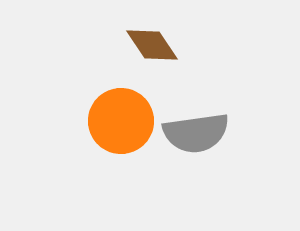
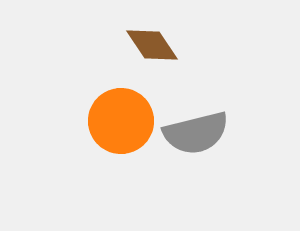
gray semicircle: rotated 6 degrees counterclockwise
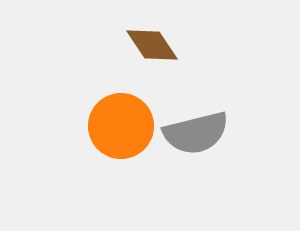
orange circle: moved 5 px down
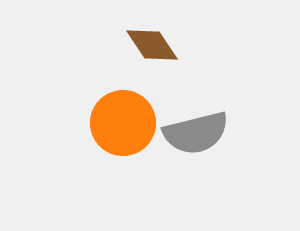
orange circle: moved 2 px right, 3 px up
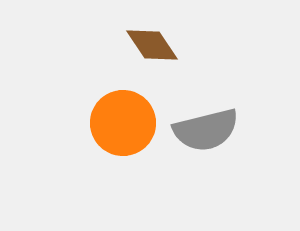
gray semicircle: moved 10 px right, 3 px up
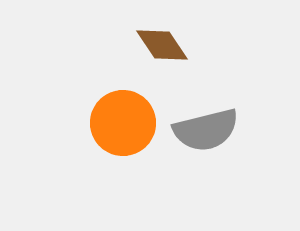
brown diamond: moved 10 px right
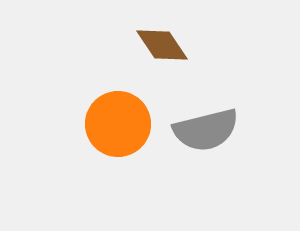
orange circle: moved 5 px left, 1 px down
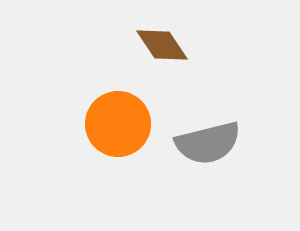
gray semicircle: moved 2 px right, 13 px down
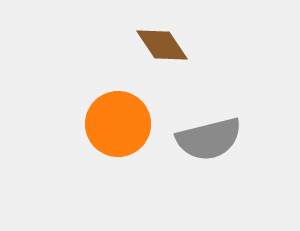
gray semicircle: moved 1 px right, 4 px up
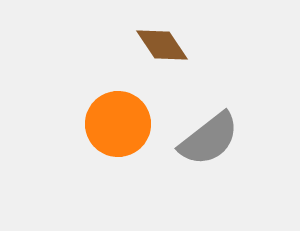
gray semicircle: rotated 24 degrees counterclockwise
